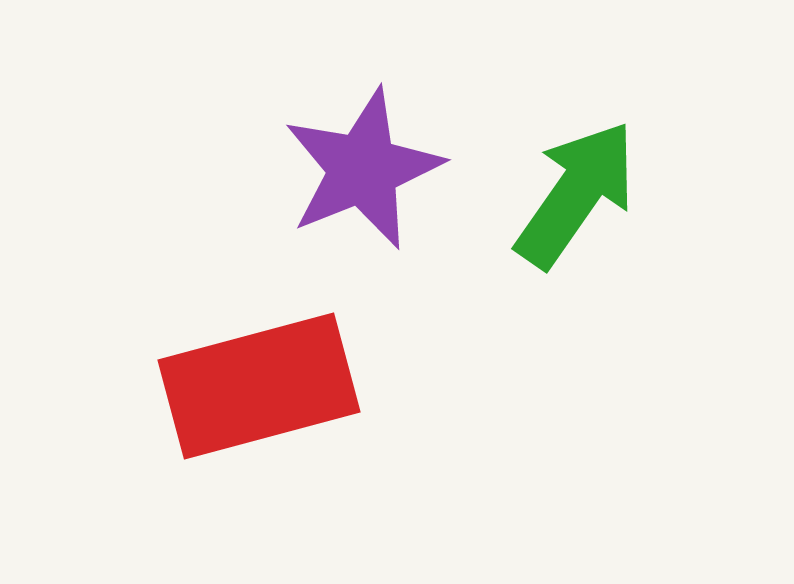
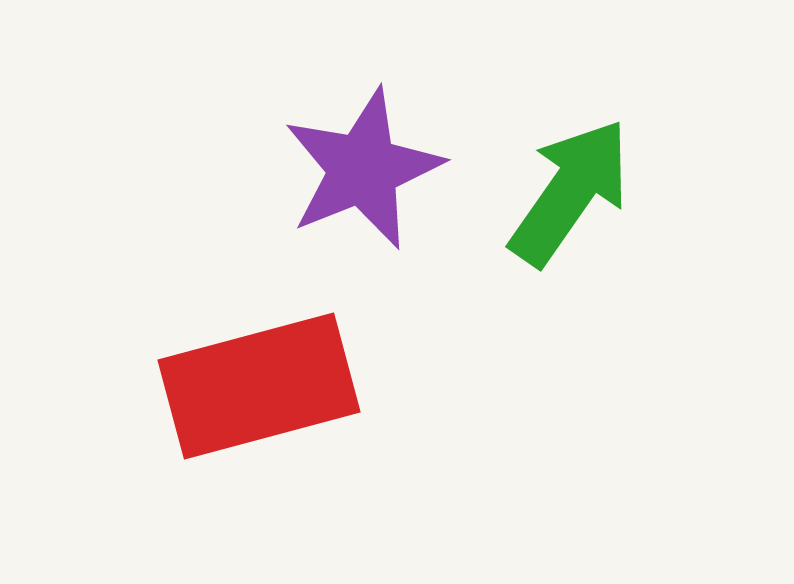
green arrow: moved 6 px left, 2 px up
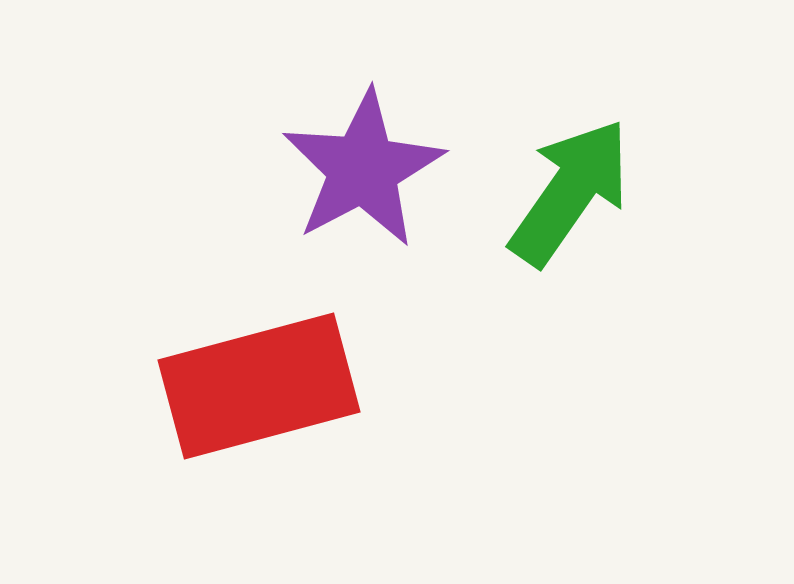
purple star: rotated 6 degrees counterclockwise
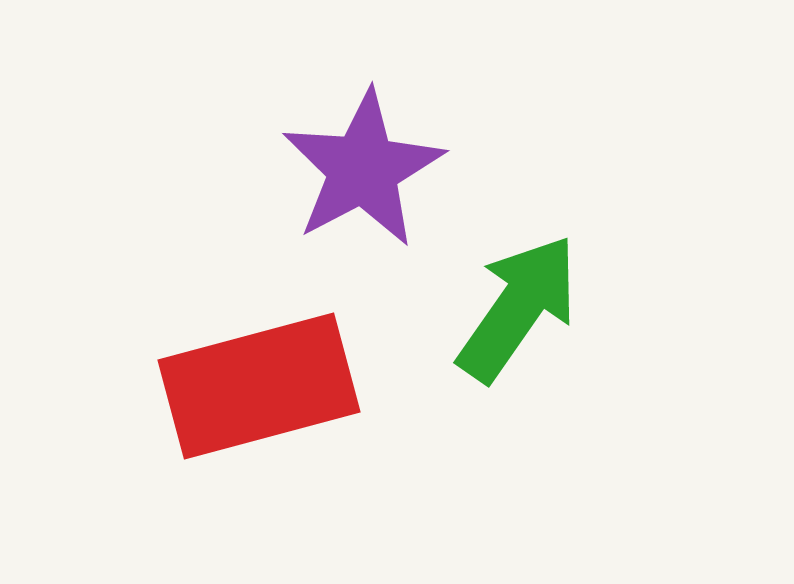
green arrow: moved 52 px left, 116 px down
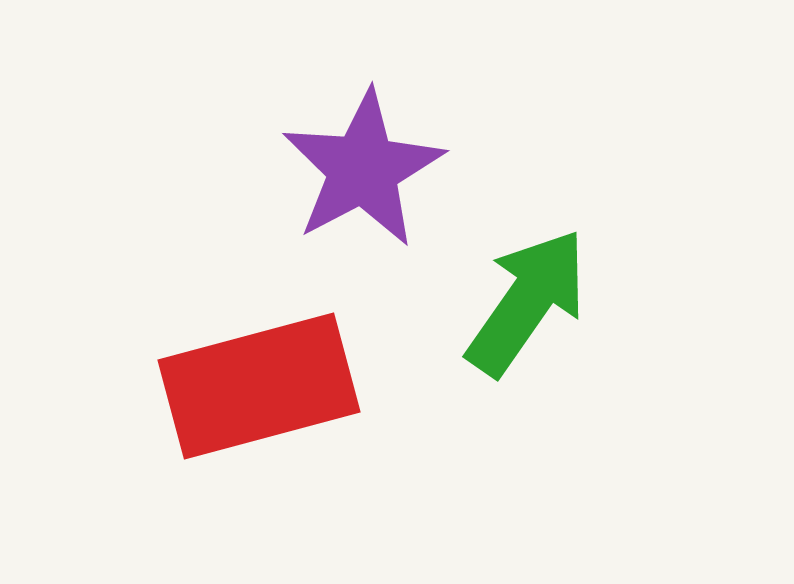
green arrow: moved 9 px right, 6 px up
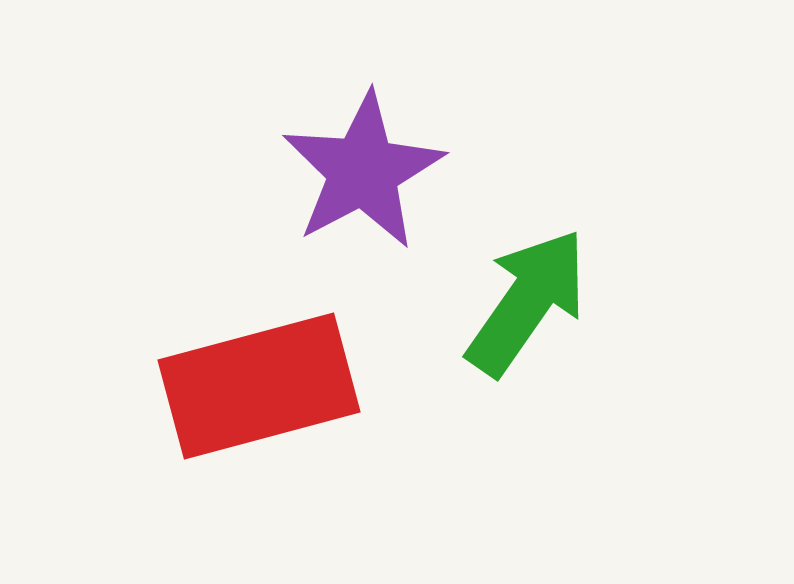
purple star: moved 2 px down
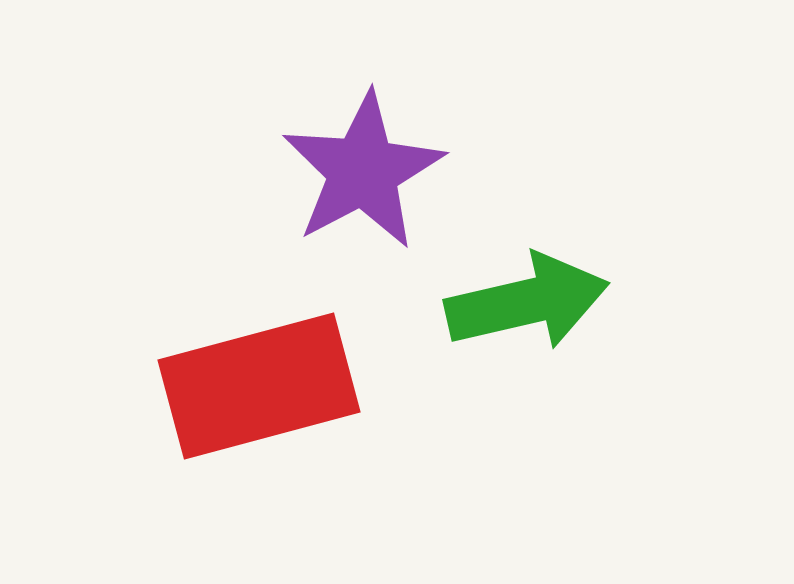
green arrow: rotated 42 degrees clockwise
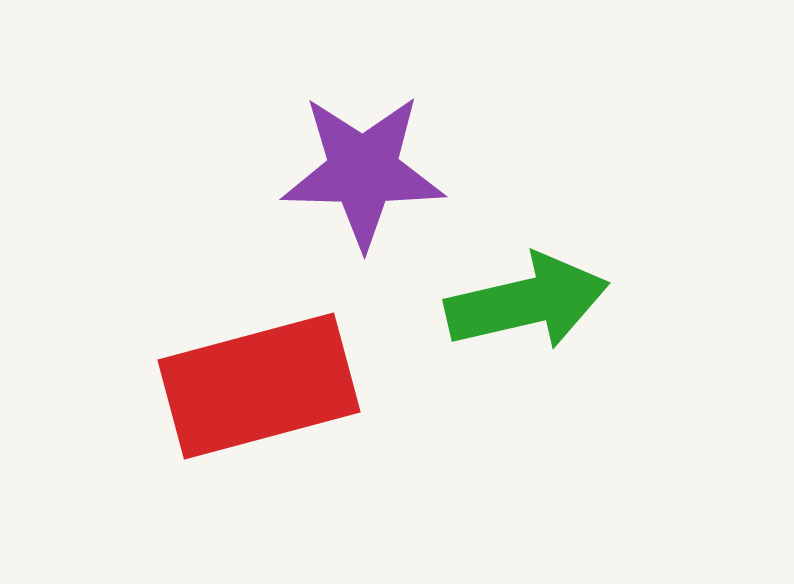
purple star: rotated 29 degrees clockwise
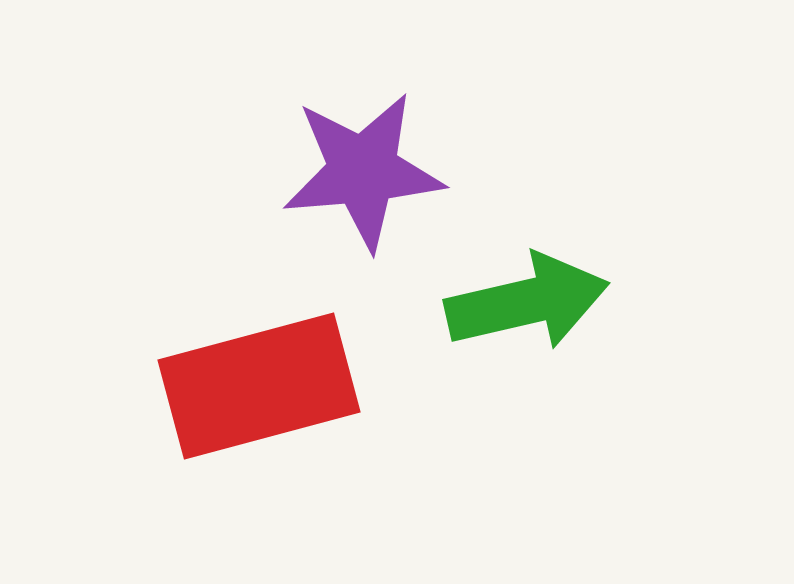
purple star: rotated 6 degrees counterclockwise
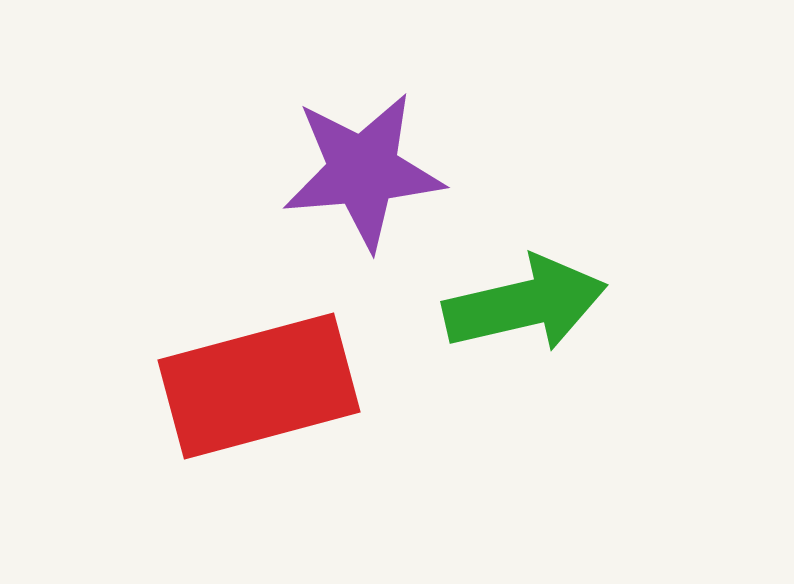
green arrow: moved 2 px left, 2 px down
